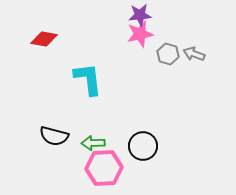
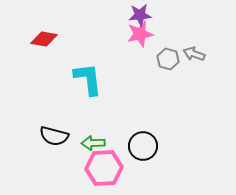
gray hexagon: moved 5 px down
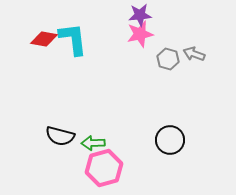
cyan L-shape: moved 15 px left, 40 px up
black semicircle: moved 6 px right
black circle: moved 27 px right, 6 px up
pink hexagon: rotated 12 degrees counterclockwise
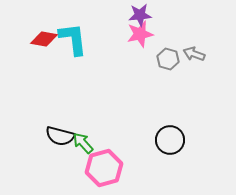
green arrow: moved 10 px left; rotated 50 degrees clockwise
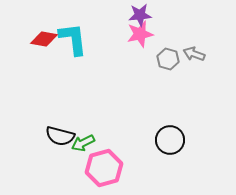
green arrow: rotated 75 degrees counterclockwise
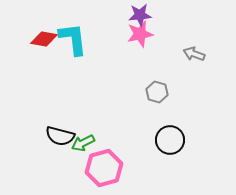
gray hexagon: moved 11 px left, 33 px down
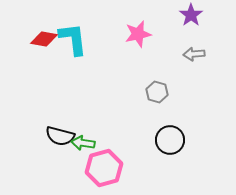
purple star: moved 51 px right; rotated 30 degrees counterclockwise
pink star: moved 2 px left
gray arrow: rotated 25 degrees counterclockwise
green arrow: rotated 35 degrees clockwise
